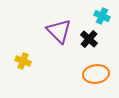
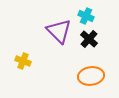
cyan cross: moved 16 px left
orange ellipse: moved 5 px left, 2 px down
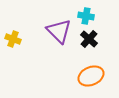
cyan cross: rotated 14 degrees counterclockwise
yellow cross: moved 10 px left, 22 px up
orange ellipse: rotated 15 degrees counterclockwise
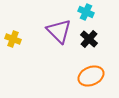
cyan cross: moved 4 px up; rotated 14 degrees clockwise
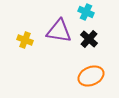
purple triangle: rotated 36 degrees counterclockwise
yellow cross: moved 12 px right, 1 px down
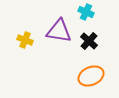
black cross: moved 2 px down
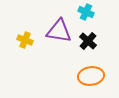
black cross: moved 1 px left
orange ellipse: rotated 15 degrees clockwise
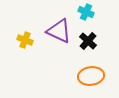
purple triangle: rotated 16 degrees clockwise
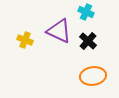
orange ellipse: moved 2 px right
